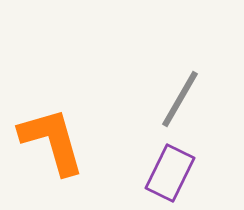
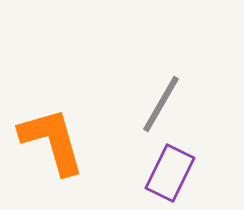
gray line: moved 19 px left, 5 px down
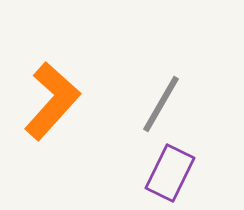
orange L-shape: moved 40 px up; rotated 58 degrees clockwise
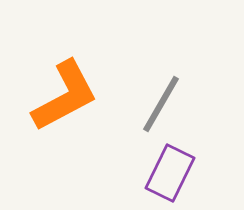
orange L-shape: moved 13 px right, 5 px up; rotated 20 degrees clockwise
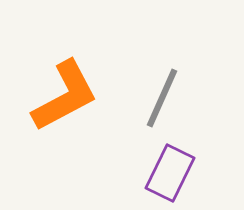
gray line: moved 1 px right, 6 px up; rotated 6 degrees counterclockwise
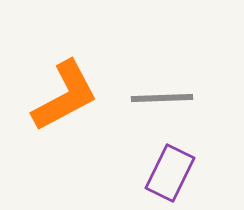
gray line: rotated 64 degrees clockwise
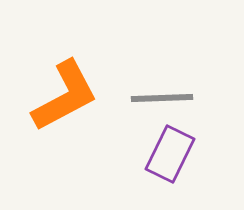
purple rectangle: moved 19 px up
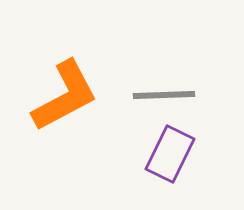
gray line: moved 2 px right, 3 px up
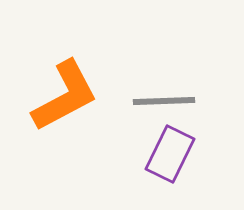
gray line: moved 6 px down
